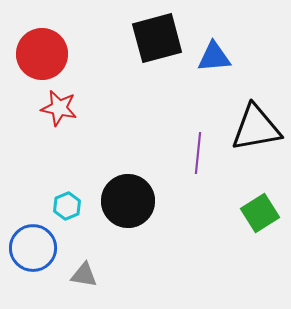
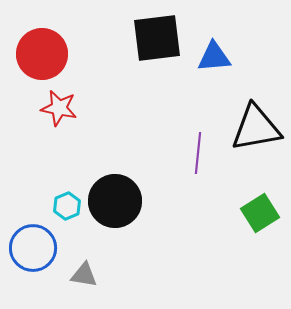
black square: rotated 8 degrees clockwise
black circle: moved 13 px left
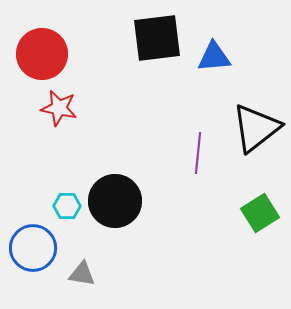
black triangle: rotated 28 degrees counterclockwise
cyan hexagon: rotated 24 degrees clockwise
gray triangle: moved 2 px left, 1 px up
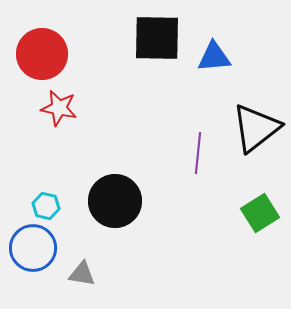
black square: rotated 8 degrees clockwise
cyan hexagon: moved 21 px left; rotated 12 degrees clockwise
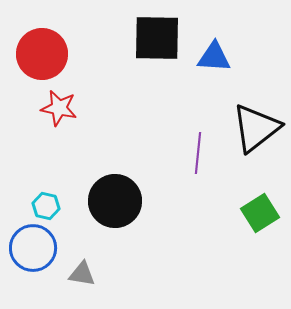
blue triangle: rotated 9 degrees clockwise
